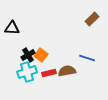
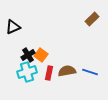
black triangle: moved 1 px right, 1 px up; rotated 28 degrees counterclockwise
blue line: moved 3 px right, 14 px down
red rectangle: rotated 64 degrees counterclockwise
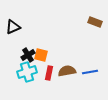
brown rectangle: moved 3 px right, 3 px down; rotated 64 degrees clockwise
orange square: rotated 24 degrees counterclockwise
blue line: rotated 28 degrees counterclockwise
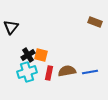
black triangle: moved 2 px left; rotated 28 degrees counterclockwise
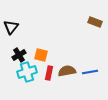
black cross: moved 9 px left
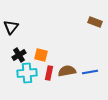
cyan cross: moved 1 px down; rotated 12 degrees clockwise
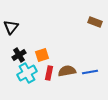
orange square: moved 1 px right; rotated 32 degrees counterclockwise
cyan cross: rotated 24 degrees counterclockwise
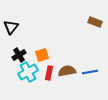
cyan cross: moved 1 px right, 1 px up
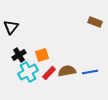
red rectangle: rotated 32 degrees clockwise
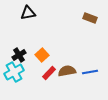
brown rectangle: moved 5 px left, 4 px up
black triangle: moved 17 px right, 14 px up; rotated 42 degrees clockwise
orange square: rotated 24 degrees counterclockwise
cyan cross: moved 14 px left
